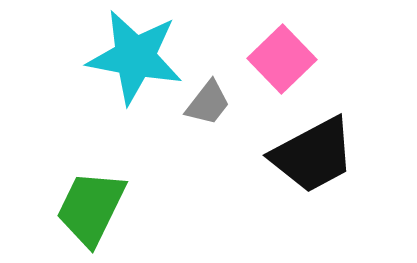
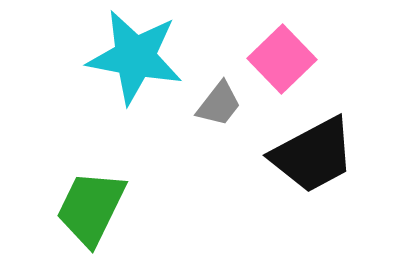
gray trapezoid: moved 11 px right, 1 px down
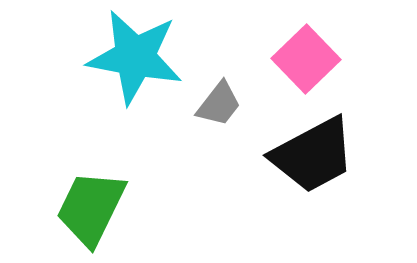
pink square: moved 24 px right
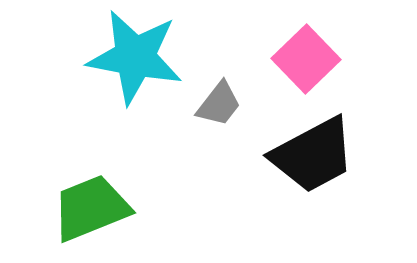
green trapezoid: rotated 42 degrees clockwise
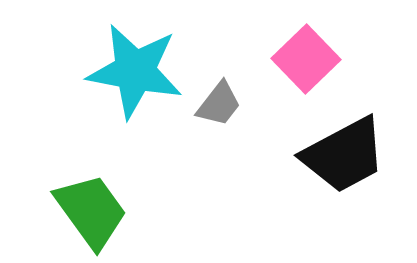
cyan star: moved 14 px down
black trapezoid: moved 31 px right
green trapezoid: moved 3 px down; rotated 76 degrees clockwise
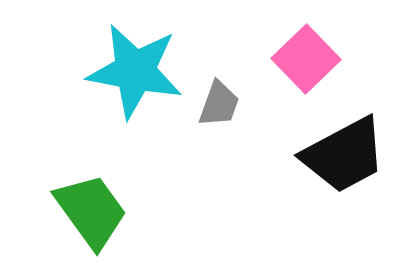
gray trapezoid: rotated 18 degrees counterclockwise
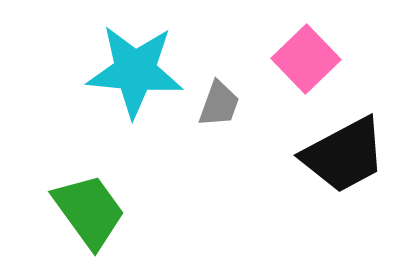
cyan star: rotated 6 degrees counterclockwise
green trapezoid: moved 2 px left
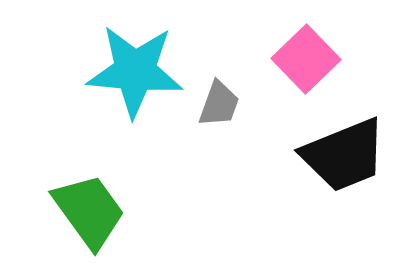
black trapezoid: rotated 6 degrees clockwise
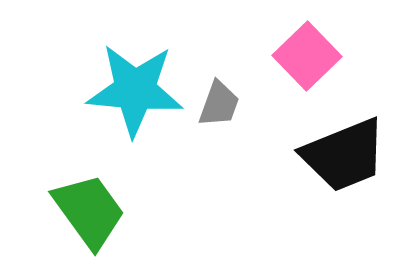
pink square: moved 1 px right, 3 px up
cyan star: moved 19 px down
